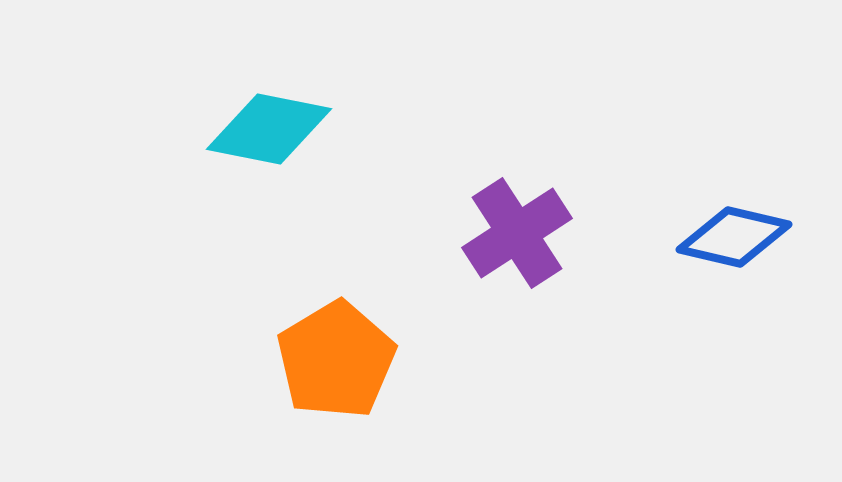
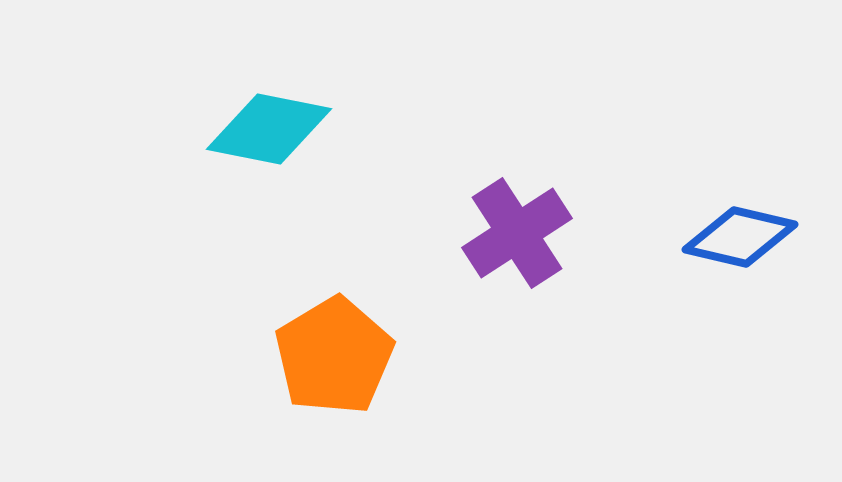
blue diamond: moved 6 px right
orange pentagon: moved 2 px left, 4 px up
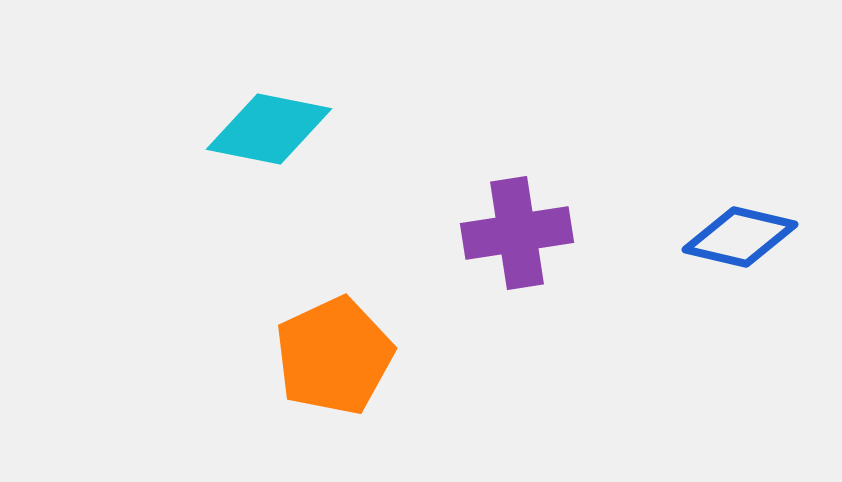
purple cross: rotated 24 degrees clockwise
orange pentagon: rotated 6 degrees clockwise
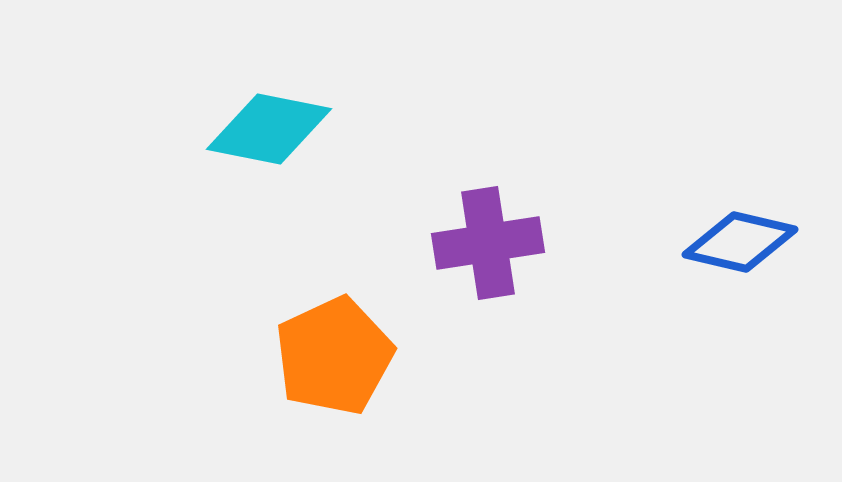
purple cross: moved 29 px left, 10 px down
blue diamond: moved 5 px down
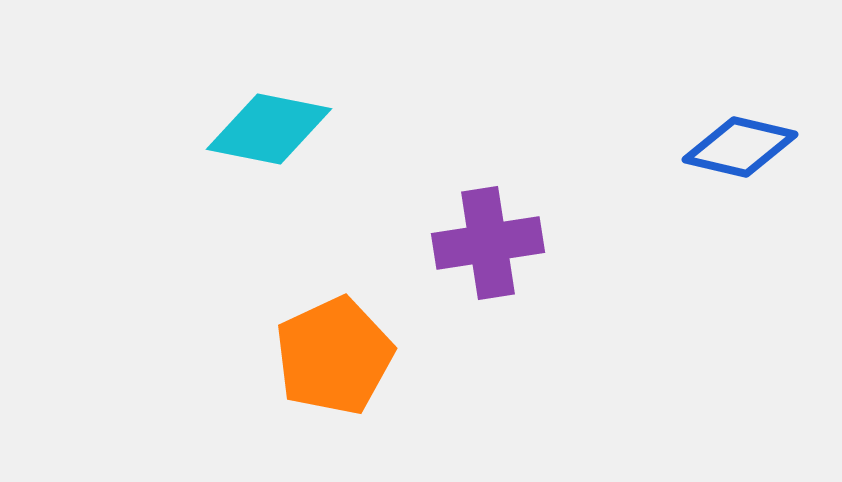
blue diamond: moved 95 px up
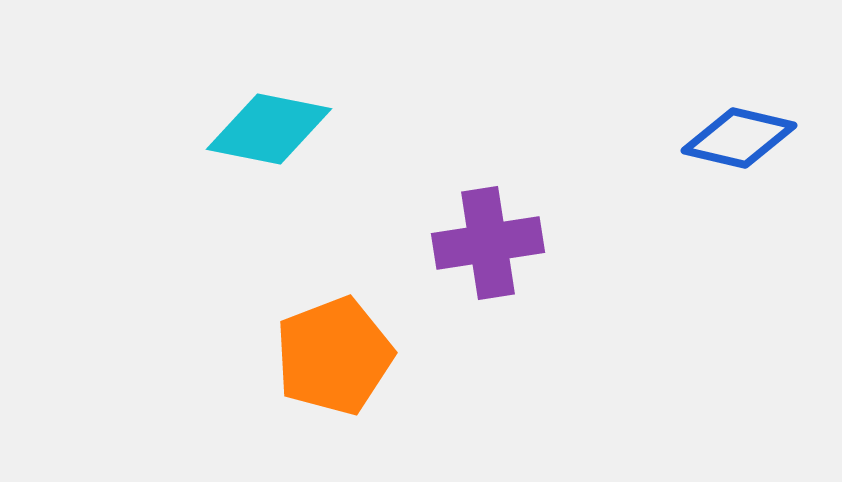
blue diamond: moved 1 px left, 9 px up
orange pentagon: rotated 4 degrees clockwise
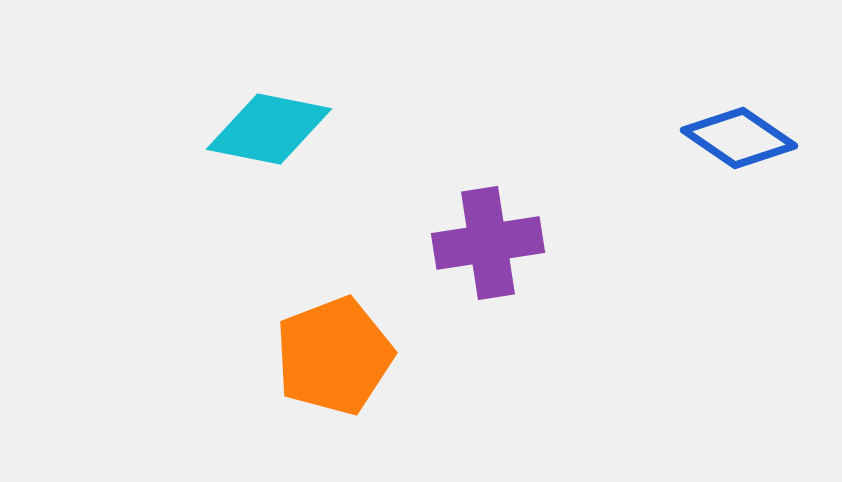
blue diamond: rotated 21 degrees clockwise
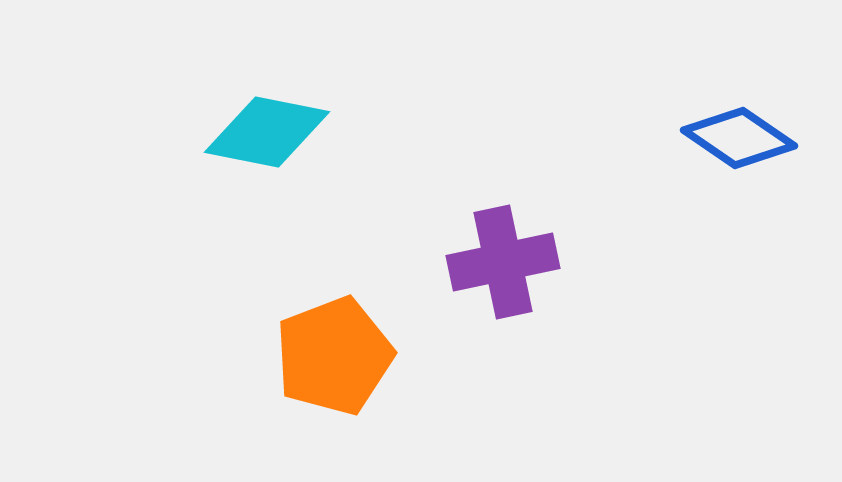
cyan diamond: moved 2 px left, 3 px down
purple cross: moved 15 px right, 19 px down; rotated 3 degrees counterclockwise
